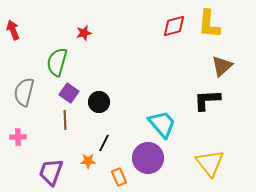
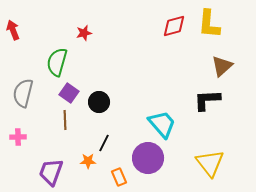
gray semicircle: moved 1 px left, 1 px down
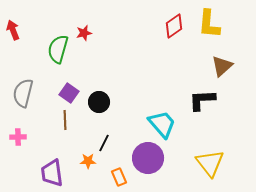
red diamond: rotated 20 degrees counterclockwise
green semicircle: moved 1 px right, 13 px up
black L-shape: moved 5 px left
purple trapezoid: moved 1 px right, 1 px down; rotated 28 degrees counterclockwise
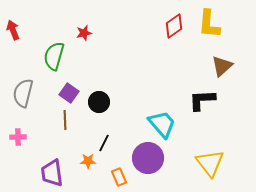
green semicircle: moved 4 px left, 7 px down
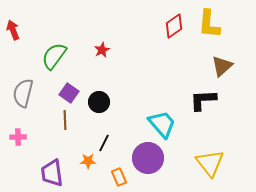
red star: moved 18 px right, 17 px down; rotated 14 degrees counterclockwise
green semicircle: rotated 20 degrees clockwise
black L-shape: moved 1 px right
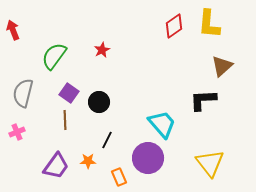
pink cross: moved 1 px left, 5 px up; rotated 21 degrees counterclockwise
black line: moved 3 px right, 3 px up
purple trapezoid: moved 4 px right, 7 px up; rotated 136 degrees counterclockwise
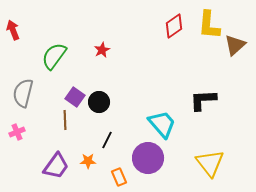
yellow L-shape: moved 1 px down
brown triangle: moved 13 px right, 21 px up
purple square: moved 6 px right, 4 px down
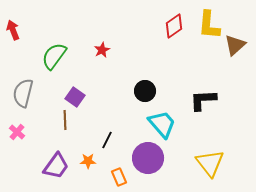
black circle: moved 46 px right, 11 px up
pink cross: rotated 28 degrees counterclockwise
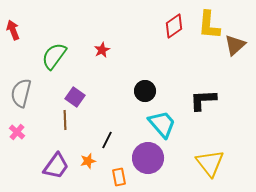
gray semicircle: moved 2 px left
orange star: rotated 14 degrees counterclockwise
orange rectangle: rotated 12 degrees clockwise
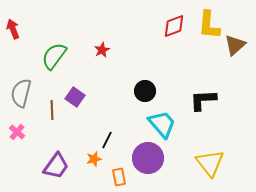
red diamond: rotated 15 degrees clockwise
red arrow: moved 1 px up
brown line: moved 13 px left, 10 px up
orange star: moved 6 px right, 2 px up
